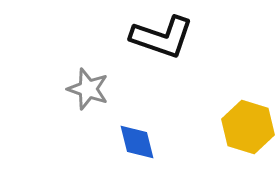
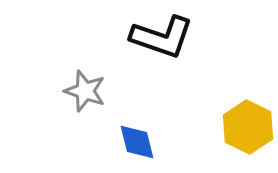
gray star: moved 3 px left, 2 px down
yellow hexagon: rotated 9 degrees clockwise
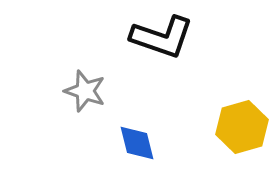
yellow hexagon: moved 6 px left; rotated 18 degrees clockwise
blue diamond: moved 1 px down
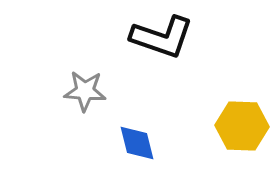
gray star: rotated 15 degrees counterclockwise
yellow hexagon: moved 1 px up; rotated 18 degrees clockwise
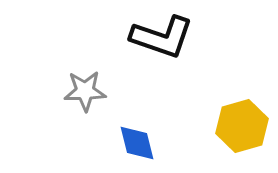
gray star: rotated 6 degrees counterclockwise
yellow hexagon: rotated 18 degrees counterclockwise
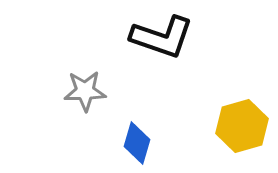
blue diamond: rotated 30 degrees clockwise
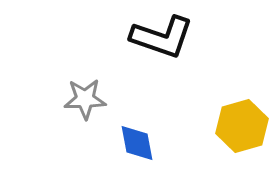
gray star: moved 8 px down
blue diamond: rotated 27 degrees counterclockwise
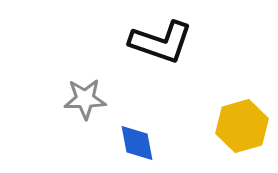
black L-shape: moved 1 px left, 5 px down
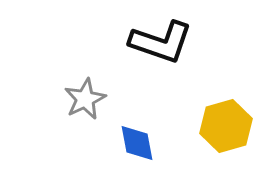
gray star: rotated 24 degrees counterclockwise
yellow hexagon: moved 16 px left
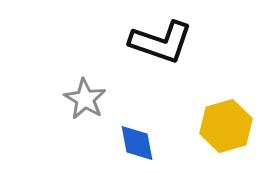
gray star: rotated 15 degrees counterclockwise
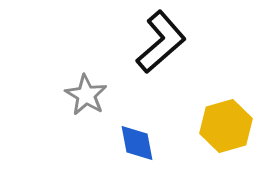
black L-shape: rotated 60 degrees counterclockwise
gray star: moved 1 px right, 4 px up
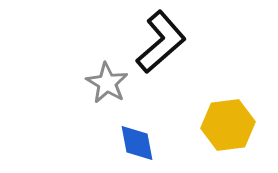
gray star: moved 21 px right, 12 px up
yellow hexagon: moved 2 px right, 1 px up; rotated 9 degrees clockwise
